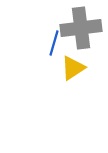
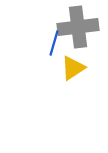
gray cross: moved 3 px left, 1 px up
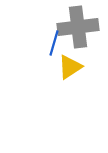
yellow triangle: moved 3 px left, 1 px up
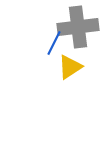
blue line: rotated 10 degrees clockwise
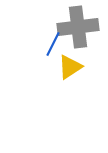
blue line: moved 1 px left, 1 px down
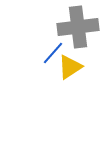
blue line: moved 9 px down; rotated 15 degrees clockwise
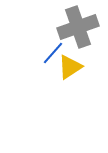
gray cross: rotated 12 degrees counterclockwise
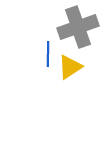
blue line: moved 5 px left, 1 px down; rotated 40 degrees counterclockwise
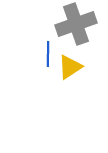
gray cross: moved 2 px left, 3 px up
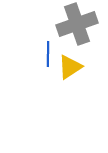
gray cross: moved 1 px right
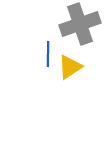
gray cross: moved 3 px right
